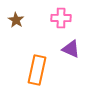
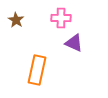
purple triangle: moved 3 px right, 6 px up
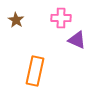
purple triangle: moved 3 px right, 3 px up
orange rectangle: moved 2 px left, 1 px down
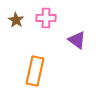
pink cross: moved 15 px left
purple triangle: rotated 12 degrees clockwise
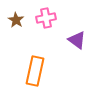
pink cross: rotated 12 degrees counterclockwise
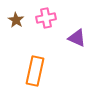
purple triangle: moved 2 px up; rotated 12 degrees counterclockwise
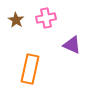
purple triangle: moved 5 px left, 7 px down
orange rectangle: moved 5 px left, 2 px up
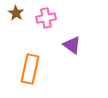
brown star: moved 7 px up
purple triangle: rotated 12 degrees clockwise
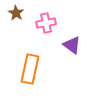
pink cross: moved 5 px down
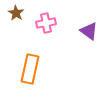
purple triangle: moved 17 px right, 14 px up
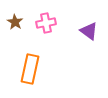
brown star: moved 1 px left, 9 px down
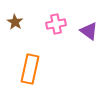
pink cross: moved 10 px right, 1 px down
